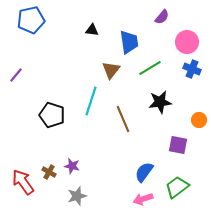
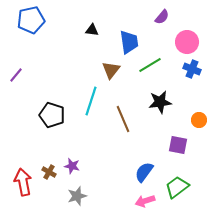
green line: moved 3 px up
red arrow: rotated 24 degrees clockwise
pink arrow: moved 2 px right, 2 px down
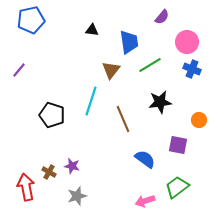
purple line: moved 3 px right, 5 px up
blue semicircle: moved 1 px right, 13 px up; rotated 90 degrees clockwise
red arrow: moved 3 px right, 5 px down
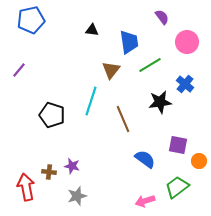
purple semicircle: rotated 77 degrees counterclockwise
blue cross: moved 7 px left, 15 px down; rotated 18 degrees clockwise
orange circle: moved 41 px down
brown cross: rotated 24 degrees counterclockwise
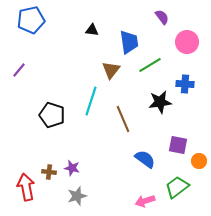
blue cross: rotated 36 degrees counterclockwise
purple star: moved 2 px down
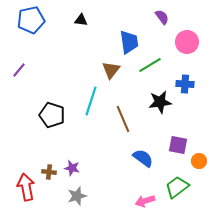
black triangle: moved 11 px left, 10 px up
blue semicircle: moved 2 px left, 1 px up
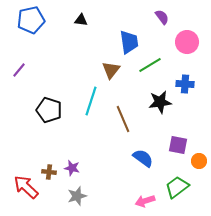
black pentagon: moved 3 px left, 5 px up
red arrow: rotated 36 degrees counterclockwise
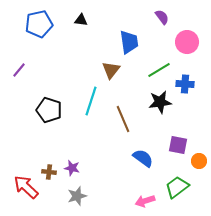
blue pentagon: moved 8 px right, 4 px down
green line: moved 9 px right, 5 px down
